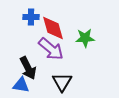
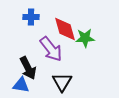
red diamond: moved 12 px right, 1 px down
purple arrow: rotated 12 degrees clockwise
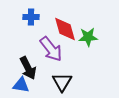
green star: moved 3 px right, 1 px up
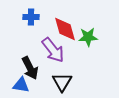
purple arrow: moved 2 px right, 1 px down
black arrow: moved 2 px right
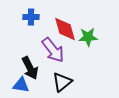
black triangle: rotated 20 degrees clockwise
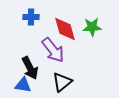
green star: moved 4 px right, 10 px up
blue triangle: moved 2 px right
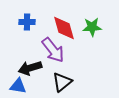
blue cross: moved 4 px left, 5 px down
red diamond: moved 1 px left, 1 px up
black arrow: rotated 100 degrees clockwise
blue triangle: moved 5 px left, 1 px down
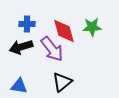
blue cross: moved 2 px down
red diamond: moved 3 px down
purple arrow: moved 1 px left, 1 px up
black arrow: moved 9 px left, 21 px up
blue triangle: moved 1 px right
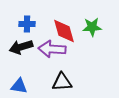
purple arrow: rotated 132 degrees clockwise
black triangle: rotated 35 degrees clockwise
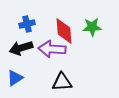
blue cross: rotated 14 degrees counterclockwise
red diamond: rotated 12 degrees clockwise
black arrow: moved 1 px down
blue triangle: moved 4 px left, 8 px up; rotated 42 degrees counterclockwise
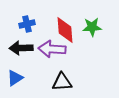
red diamond: moved 1 px right, 1 px up
black arrow: rotated 15 degrees clockwise
